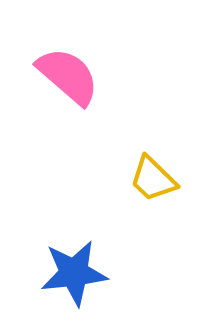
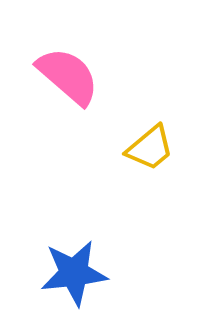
yellow trapezoid: moved 3 px left, 31 px up; rotated 84 degrees counterclockwise
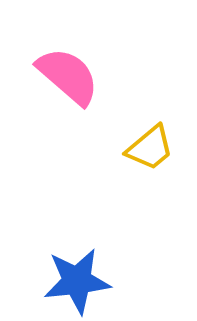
blue star: moved 3 px right, 8 px down
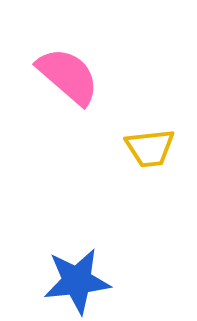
yellow trapezoid: rotated 34 degrees clockwise
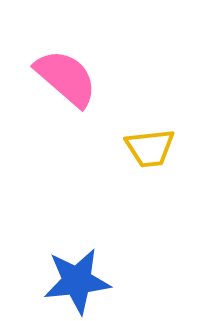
pink semicircle: moved 2 px left, 2 px down
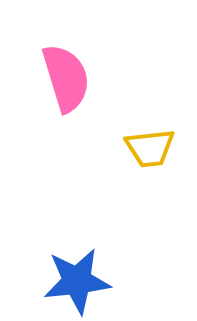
pink semicircle: rotated 32 degrees clockwise
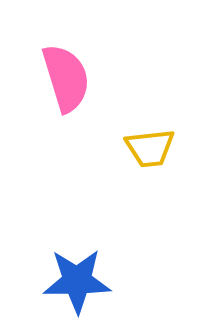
blue star: rotated 6 degrees clockwise
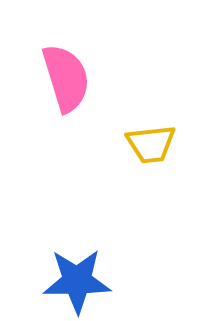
yellow trapezoid: moved 1 px right, 4 px up
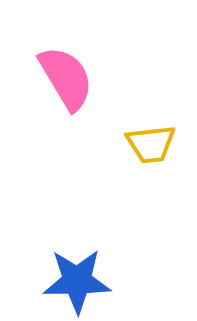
pink semicircle: rotated 14 degrees counterclockwise
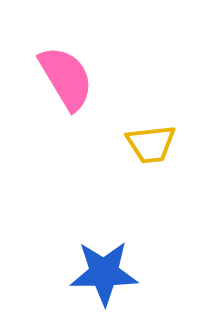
blue star: moved 27 px right, 8 px up
